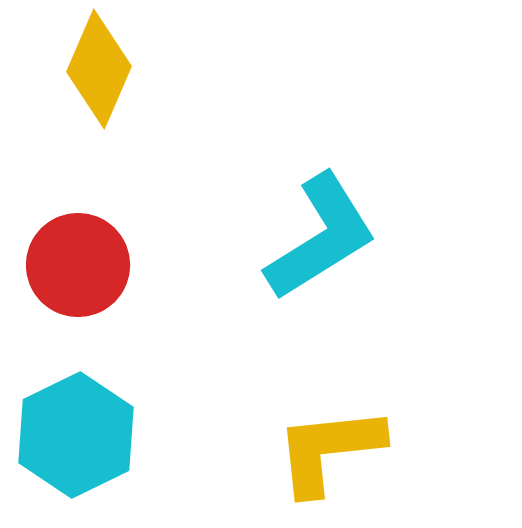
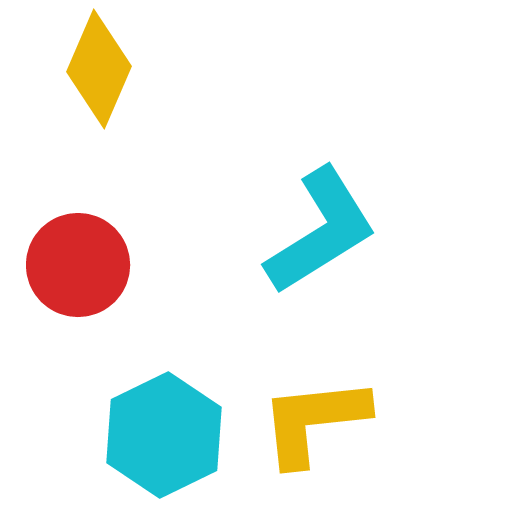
cyan L-shape: moved 6 px up
cyan hexagon: moved 88 px right
yellow L-shape: moved 15 px left, 29 px up
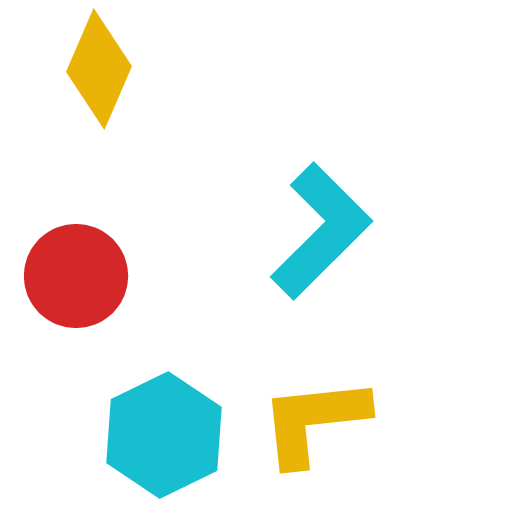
cyan L-shape: rotated 13 degrees counterclockwise
red circle: moved 2 px left, 11 px down
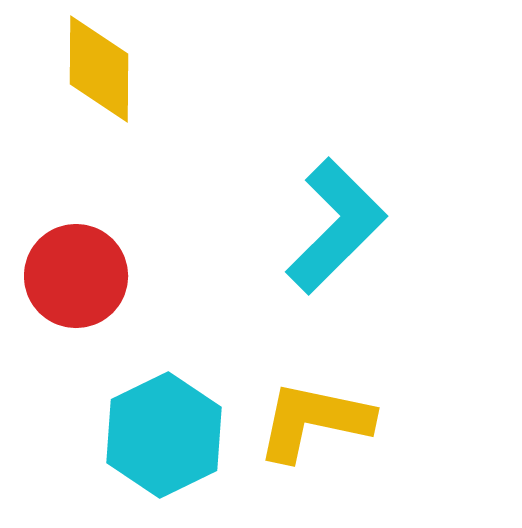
yellow diamond: rotated 23 degrees counterclockwise
cyan L-shape: moved 15 px right, 5 px up
yellow L-shape: rotated 18 degrees clockwise
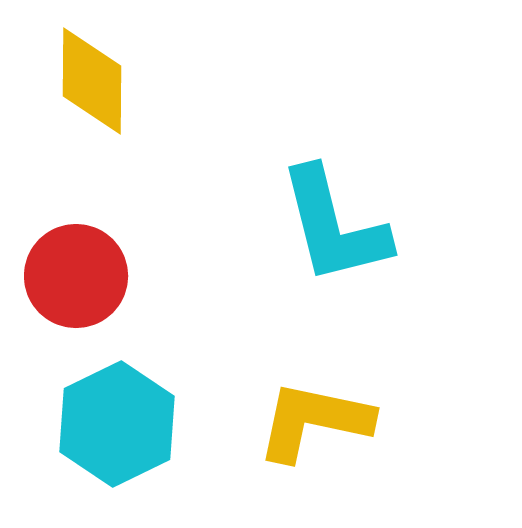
yellow diamond: moved 7 px left, 12 px down
cyan L-shape: moved 2 px left; rotated 121 degrees clockwise
cyan hexagon: moved 47 px left, 11 px up
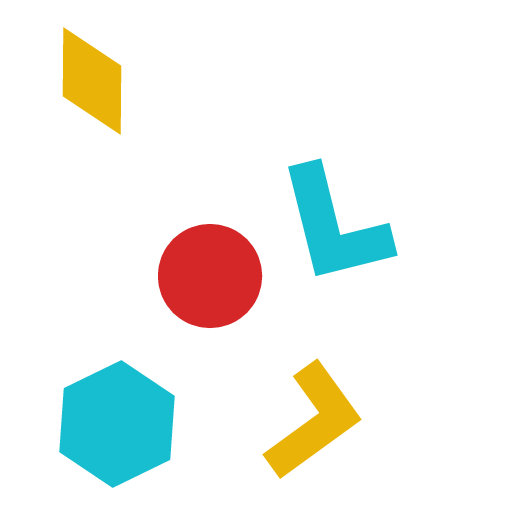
red circle: moved 134 px right
yellow L-shape: rotated 132 degrees clockwise
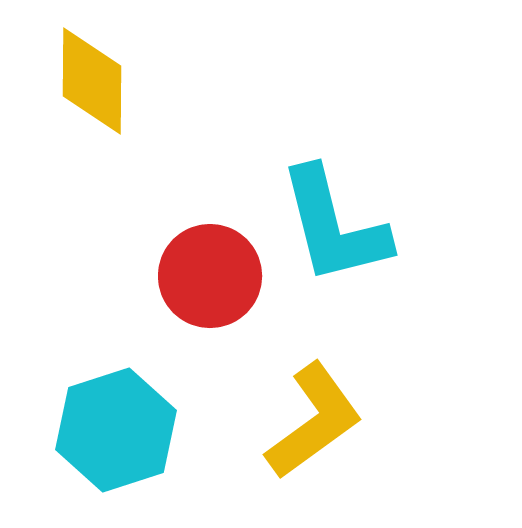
cyan hexagon: moved 1 px left, 6 px down; rotated 8 degrees clockwise
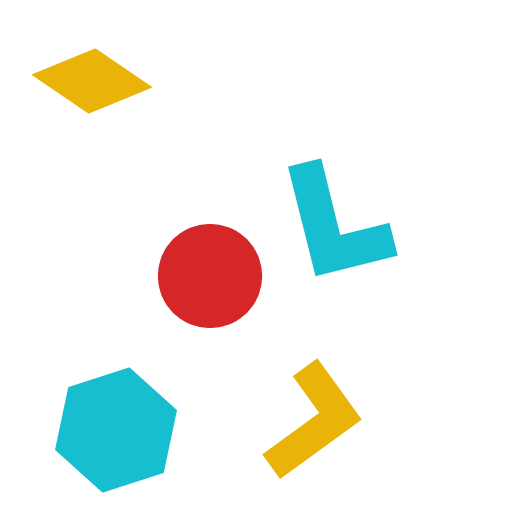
yellow diamond: rotated 56 degrees counterclockwise
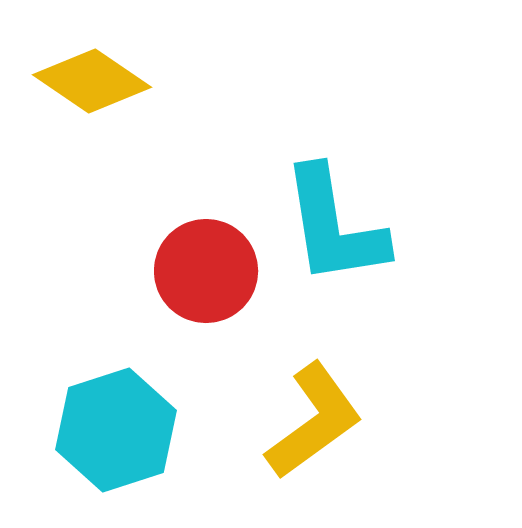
cyan L-shape: rotated 5 degrees clockwise
red circle: moved 4 px left, 5 px up
